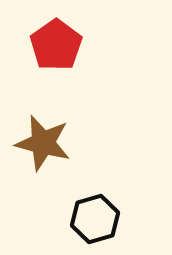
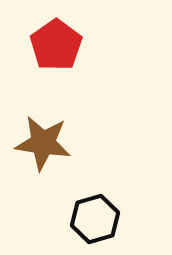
brown star: rotated 6 degrees counterclockwise
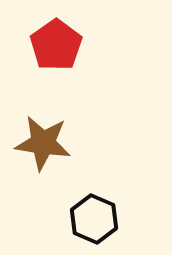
black hexagon: moved 1 px left; rotated 21 degrees counterclockwise
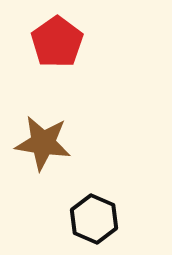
red pentagon: moved 1 px right, 3 px up
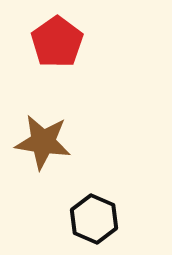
brown star: moved 1 px up
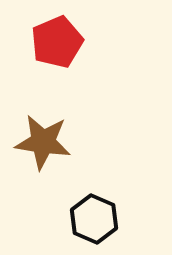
red pentagon: rotated 12 degrees clockwise
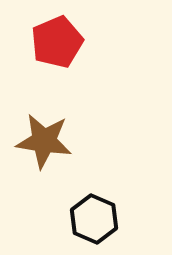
brown star: moved 1 px right, 1 px up
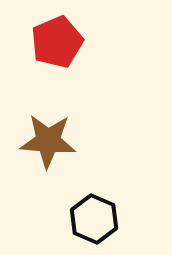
brown star: moved 4 px right; rotated 4 degrees counterclockwise
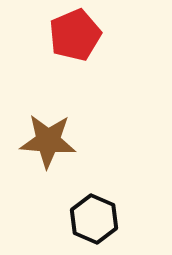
red pentagon: moved 18 px right, 7 px up
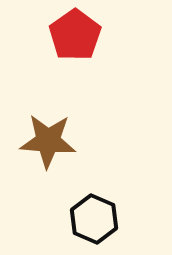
red pentagon: rotated 12 degrees counterclockwise
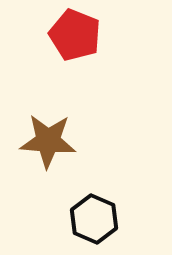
red pentagon: rotated 15 degrees counterclockwise
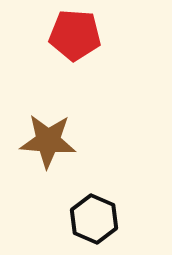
red pentagon: rotated 18 degrees counterclockwise
